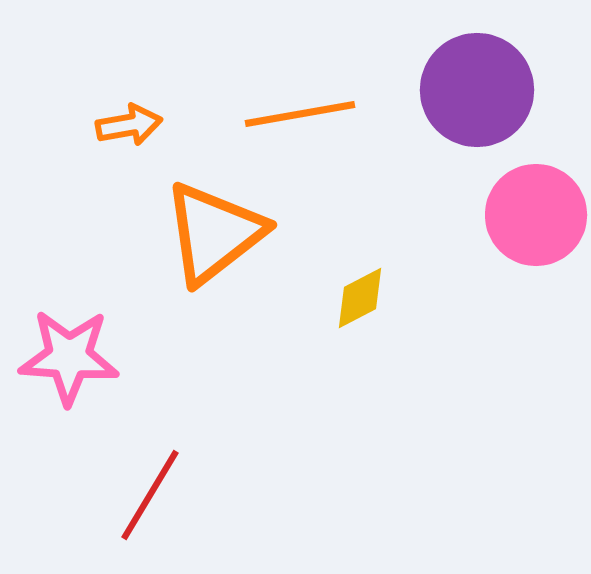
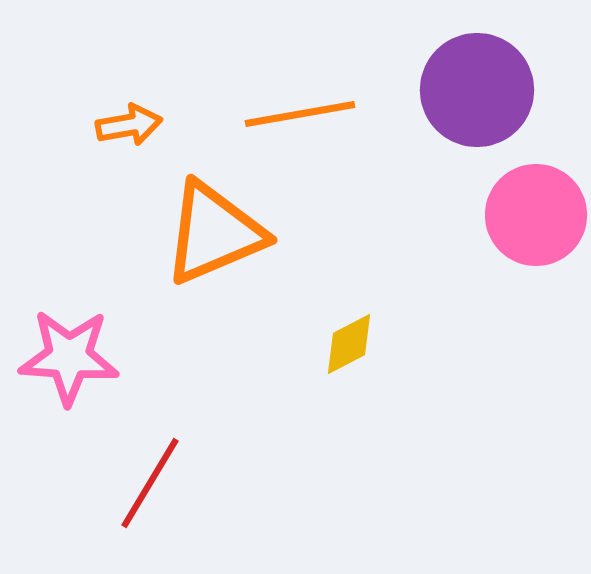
orange triangle: rotated 15 degrees clockwise
yellow diamond: moved 11 px left, 46 px down
red line: moved 12 px up
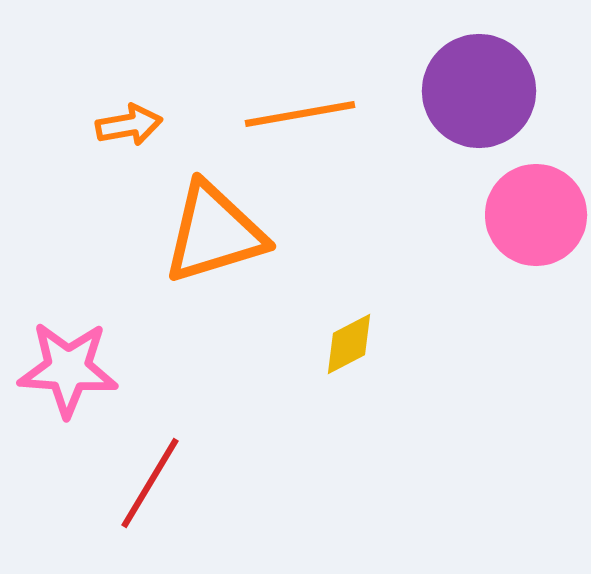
purple circle: moved 2 px right, 1 px down
orange triangle: rotated 6 degrees clockwise
pink star: moved 1 px left, 12 px down
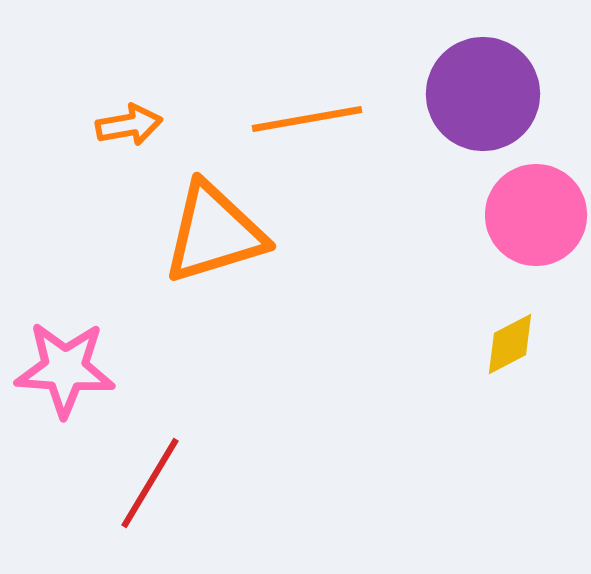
purple circle: moved 4 px right, 3 px down
orange line: moved 7 px right, 5 px down
yellow diamond: moved 161 px right
pink star: moved 3 px left
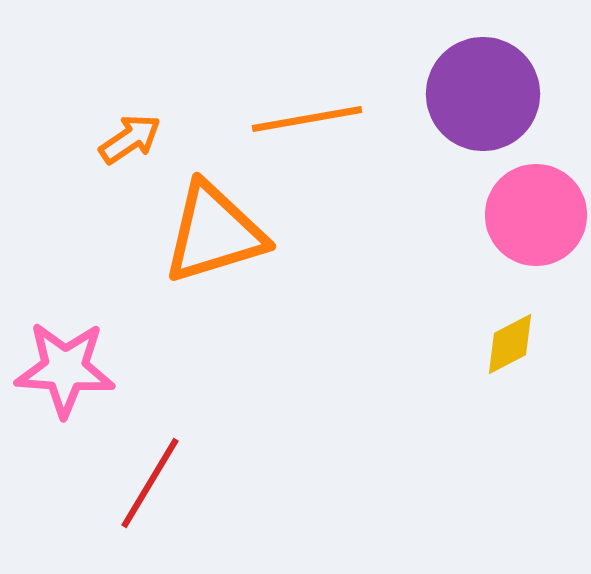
orange arrow: moved 1 px right, 14 px down; rotated 24 degrees counterclockwise
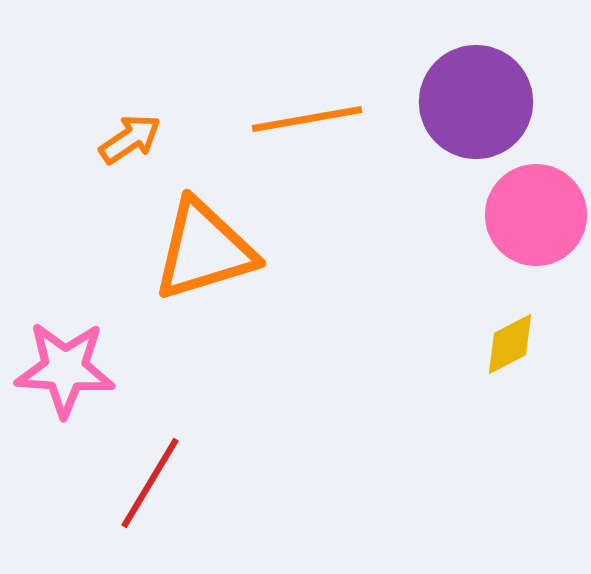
purple circle: moved 7 px left, 8 px down
orange triangle: moved 10 px left, 17 px down
